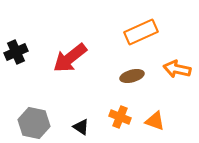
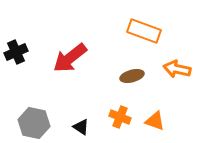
orange rectangle: moved 3 px right, 1 px up; rotated 44 degrees clockwise
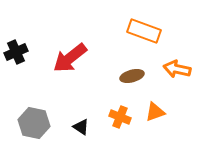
orange triangle: moved 9 px up; rotated 40 degrees counterclockwise
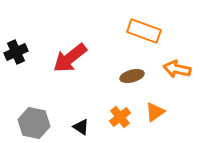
orange triangle: rotated 15 degrees counterclockwise
orange cross: rotated 30 degrees clockwise
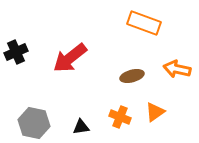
orange rectangle: moved 8 px up
orange cross: rotated 30 degrees counterclockwise
black triangle: rotated 42 degrees counterclockwise
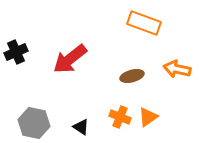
red arrow: moved 1 px down
orange triangle: moved 7 px left, 5 px down
black triangle: rotated 42 degrees clockwise
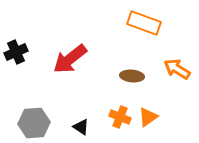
orange arrow: rotated 20 degrees clockwise
brown ellipse: rotated 20 degrees clockwise
gray hexagon: rotated 16 degrees counterclockwise
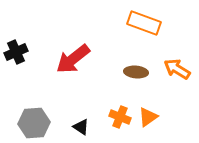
red arrow: moved 3 px right
brown ellipse: moved 4 px right, 4 px up
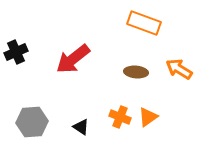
orange arrow: moved 2 px right
gray hexagon: moved 2 px left, 1 px up
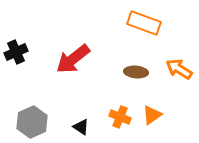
orange triangle: moved 4 px right, 2 px up
gray hexagon: rotated 20 degrees counterclockwise
